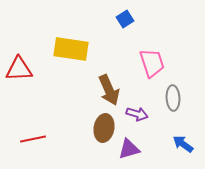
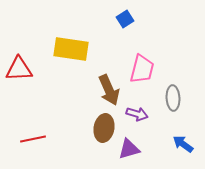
pink trapezoid: moved 10 px left, 6 px down; rotated 32 degrees clockwise
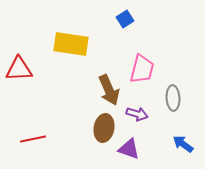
yellow rectangle: moved 5 px up
purple triangle: rotated 35 degrees clockwise
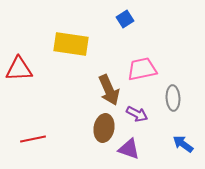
pink trapezoid: rotated 116 degrees counterclockwise
purple arrow: rotated 10 degrees clockwise
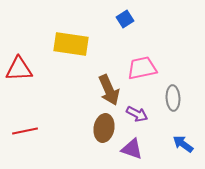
pink trapezoid: moved 1 px up
red line: moved 8 px left, 8 px up
purple triangle: moved 3 px right
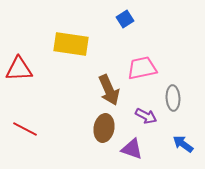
purple arrow: moved 9 px right, 2 px down
red line: moved 2 px up; rotated 40 degrees clockwise
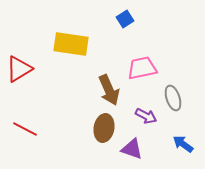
red triangle: rotated 28 degrees counterclockwise
gray ellipse: rotated 15 degrees counterclockwise
